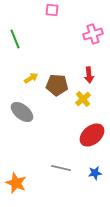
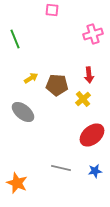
gray ellipse: moved 1 px right
blue star: moved 2 px up
orange star: moved 1 px right
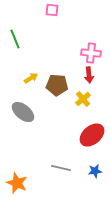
pink cross: moved 2 px left, 19 px down; rotated 24 degrees clockwise
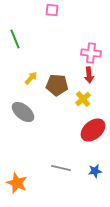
yellow arrow: rotated 16 degrees counterclockwise
red ellipse: moved 1 px right, 5 px up
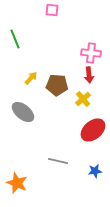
gray line: moved 3 px left, 7 px up
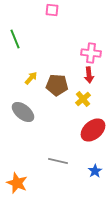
blue star: rotated 24 degrees counterclockwise
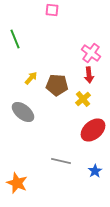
pink cross: rotated 30 degrees clockwise
gray line: moved 3 px right
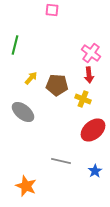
green line: moved 6 px down; rotated 36 degrees clockwise
yellow cross: rotated 28 degrees counterclockwise
orange star: moved 9 px right, 3 px down
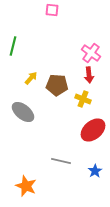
green line: moved 2 px left, 1 px down
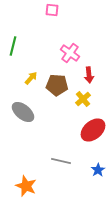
pink cross: moved 21 px left
yellow cross: rotated 28 degrees clockwise
blue star: moved 3 px right, 1 px up
